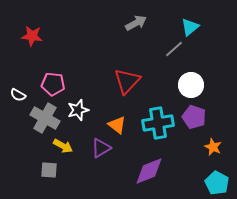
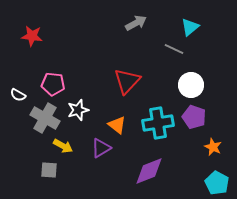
gray line: rotated 66 degrees clockwise
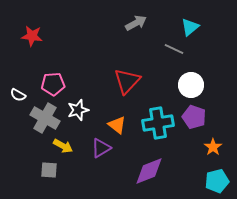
pink pentagon: rotated 10 degrees counterclockwise
orange star: rotated 12 degrees clockwise
cyan pentagon: moved 2 px up; rotated 30 degrees clockwise
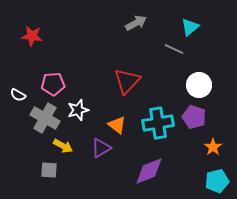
white circle: moved 8 px right
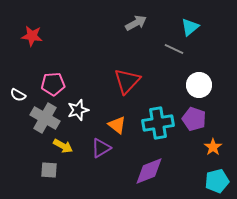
purple pentagon: moved 2 px down
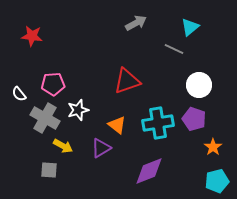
red triangle: rotated 28 degrees clockwise
white semicircle: moved 1 px right, 1 px up; rotated 21 degrees clockwise
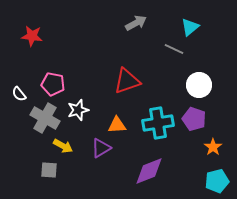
pink pentagon: rotated 15 degrees clockwise
orange triangle: rotated 42 degrees counterclockwise
